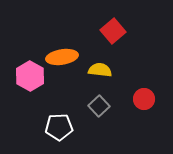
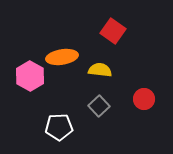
red square: rotated 15 degrees counterclockwise
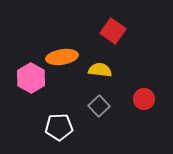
pink hexagon: moved 1 px right, 2 px down
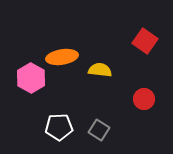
red square: moved 32 px right, 10 px down
gray square: moved 24 px down; rotated 15 degrees counterclockwise
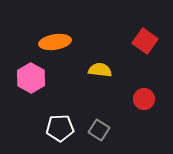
orange ellipse: moved 7 px left, 15 px up
white pentagon: moved 1 px right, 1 px down
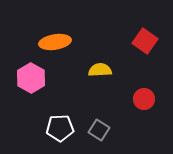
yellow semicircle: rotated 10 degrees counterclockwise
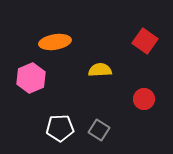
pink hexagon: rotated 8 degrees clockwise
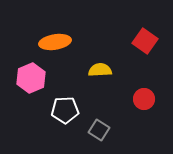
white pentagon: moved 5 px right, 18 px up
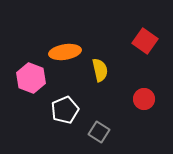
orange ellipse: moved 10 px right, 10 px down
yellow semicircle: rotated 80 degrees clockwise
pink hexagon: rotated 16 degrees counterclockwise
white pentagon: rotated 20 degrees counterclockwise
gray square: moved 2 px down
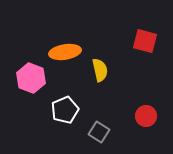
red square: rotated 20 degrees counterclockwise
red circle: moved 2 px right, 17 px down
